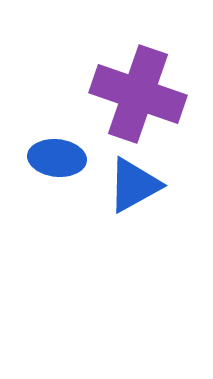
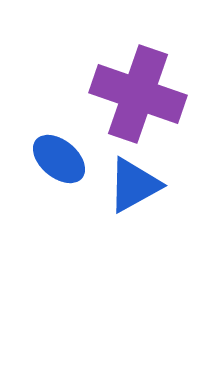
blue ellipse: moved 2 px right, 1 px down; rotated 34 degrees clockwise
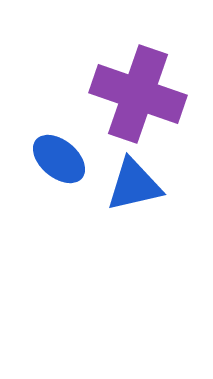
blue triangle: rotated 16 degrees clockwise
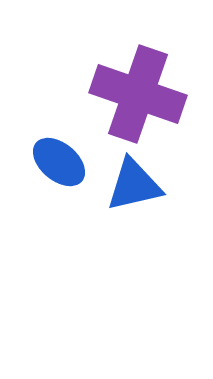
blue ellipse: moved 3 px down
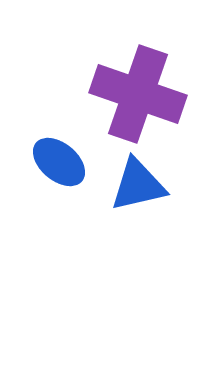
blue triangle: moved 4 px right
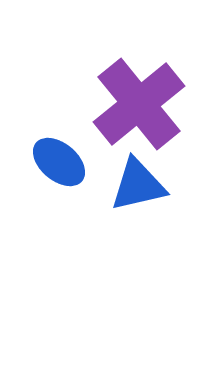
purple cross: moved 1 px right, 10 px down; rotated 32 degrees clockwise
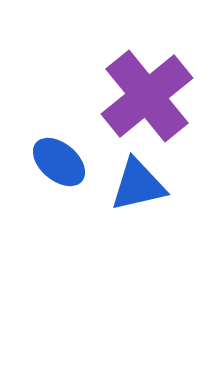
purple cross: moved 8 px right, 8 px up
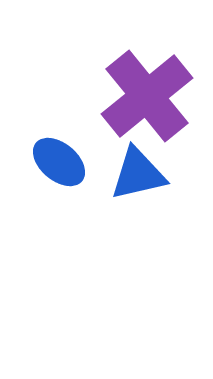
blue triangle: moved 11 px up
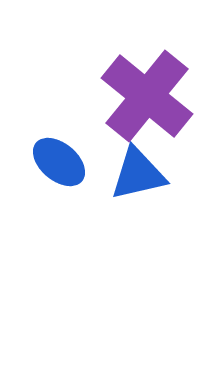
purple cross: rotated 12 degrees counterclockwise
